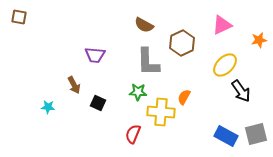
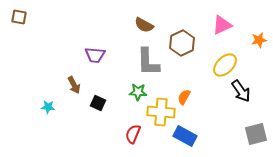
blue rectangle: moved 41 px left
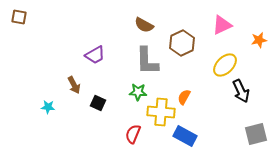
purple trapezoid: rotated 35 degrees counterclockwise
gray L-shape: moved 1 px left, 1 px up
black arrow: rotated 10 degrees clockwise
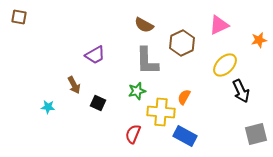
pink triangle: moved 3 px left
green star: moved 1 px left, 1 px up; rotated 18 degrees counterclockwise
